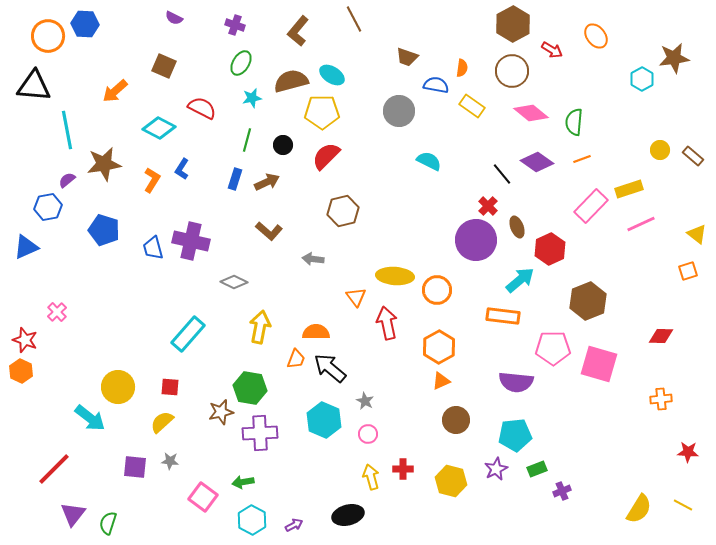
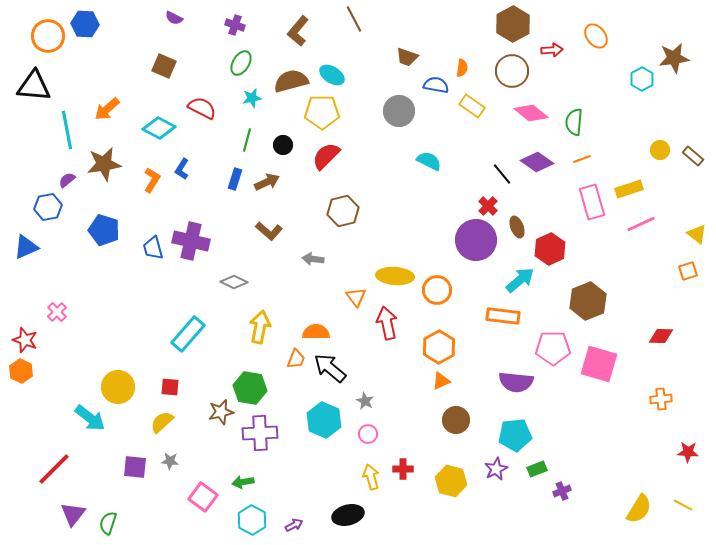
red arrow at (552, 50): rotated 35 degrees counterclockwise
orange arrow at (115, 91): moved 8 px left, 18 px down
pink rectangle at (591, 206): moved 1 px right, 4 px up; rotated 60 degrees counterclockwise
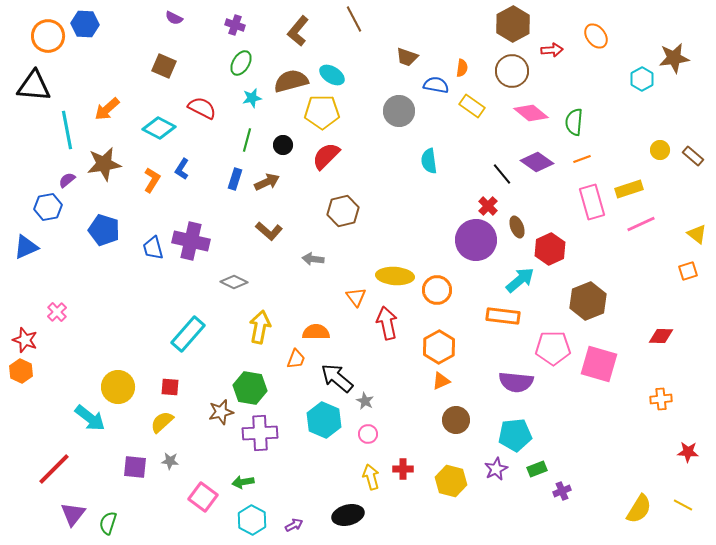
cyan semicircle at (429, 161): rotated 125 degrees counterclockwise
black arrow at (330, 368): moved 7 px right, 10 px down
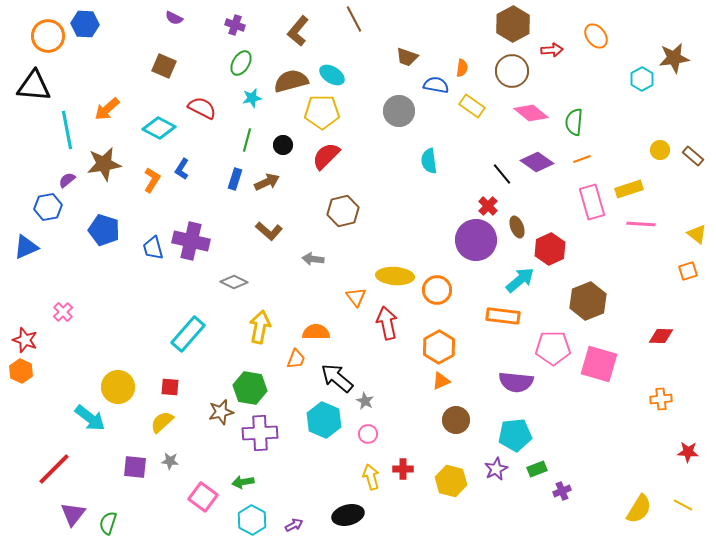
pink line at (641, 224): rotated 28 degrees clockwise
pink cross at (57, 312): moved 6 px right
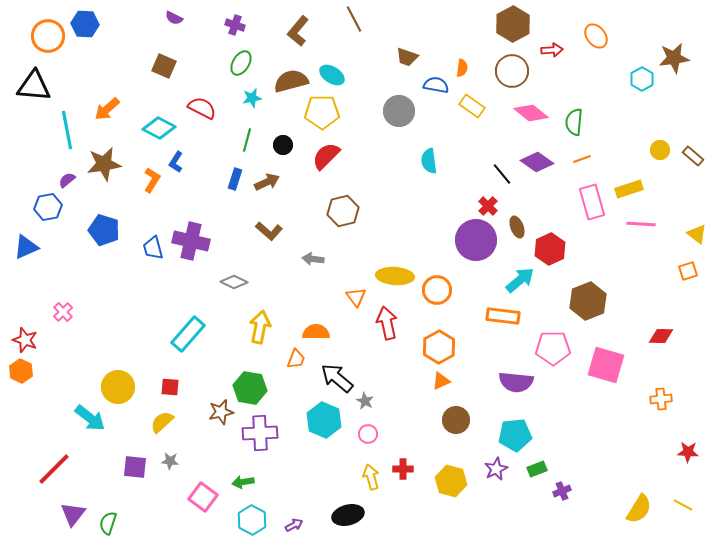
blue L-shape at (182, 169): moved 6 px left, 7 px up
pink square at (599, 364): moved 7 px right, 1 px down
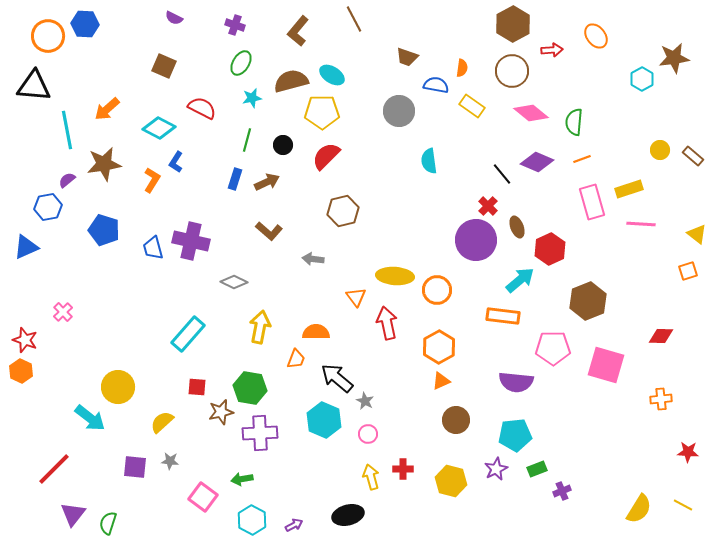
purple diamond at (537, 162): rotated 12 degrees counterclockwise
red square at (170, 387): moved 27 px right
green arrow at (243, 482): moved 1 px left, 3 px up
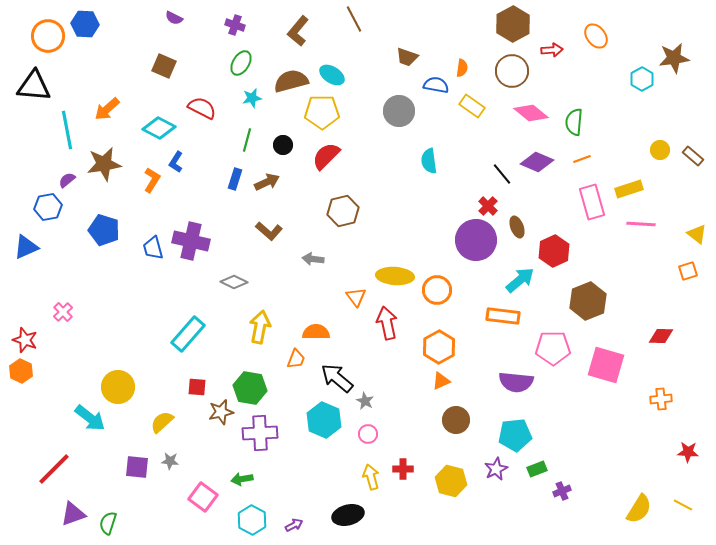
red hexagon at (550, 249): moved 4 px right, 2 px down
purple square at (135, 467): moved 2 px right
purple triangle at (73, 514): rotated 32 degrees clockwise
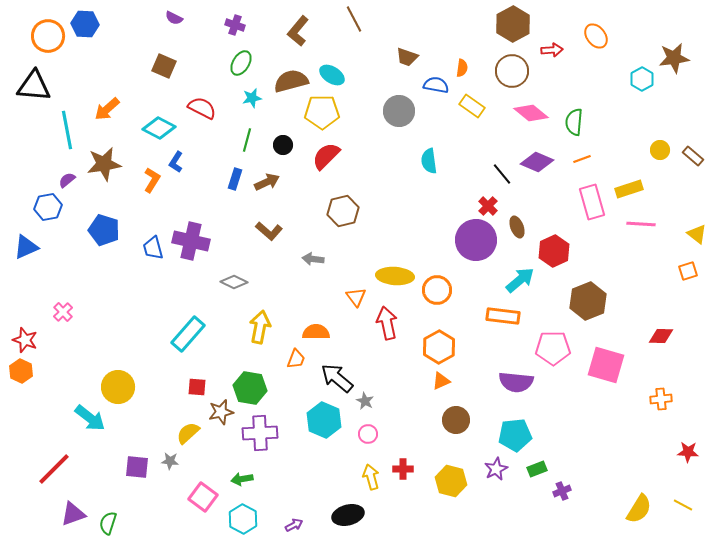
yellow semicircle at (162, 422): moved 26 px right, 11 px down
cyan hexagon at (252, 520): moved 9 px left, 1 px up
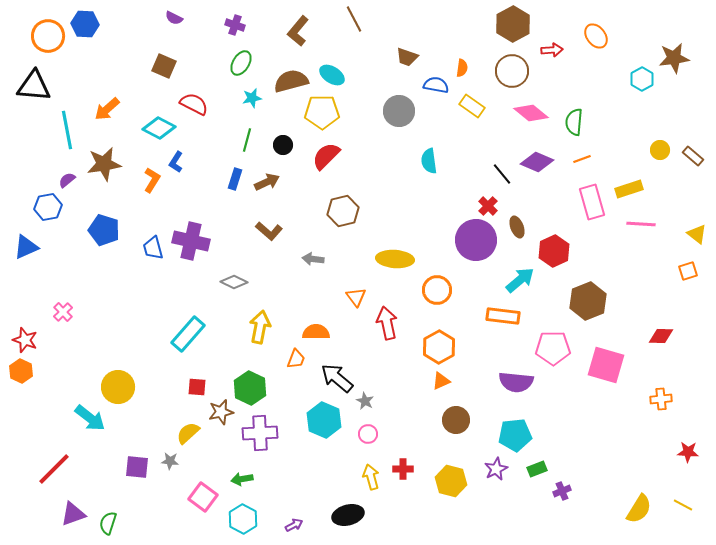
red semicircle at (202, 108): moved 8 px left, 4 px up
yellow ellipse at (395, 276): moved 17 px up
green hexagon at (250, 388): rotated 16 degrees clockwise
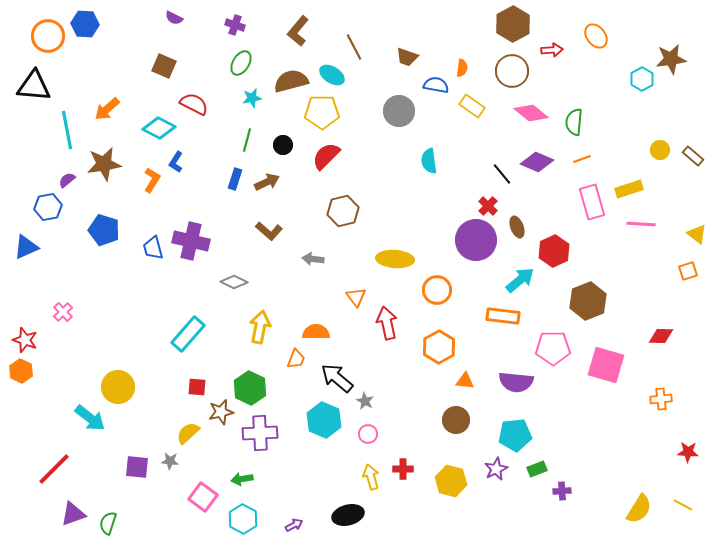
brown line at (354, 19): moved 28 px down
brown star at (674, 58): moved 3 px left, 1 px down
orange triangle at (441, 381): moved 24 px right; rotated 30 degrees clockwise
purple cross at (562, 491): rotated 18 degrees clockwise
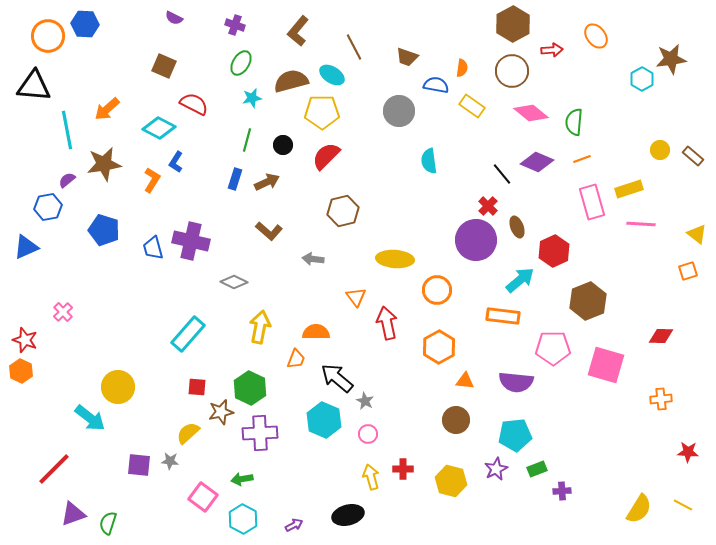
purple square at (137, 467): moved 2 px right, 2 px up
